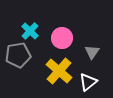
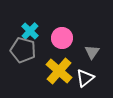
gray pentagon: moved 5 px right, 5 px up; rotated 25 degrees clockwise
white triangle: moved 3 px left, 4 px up
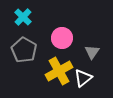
cyan cross: moved 7 px left, 14 px up
gray pentagon: moved 1 px right; rotated 15 degrees clockwise
yellow cross: rotated 20 degrees clockwise
white triangle: moved 2 px left
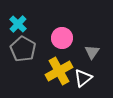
cyan cross: moved 5 px left, 7 px down
gray pentagon: moved 1 px left, 1 px up
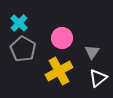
cyan cross: moved 1 px right, 1 px up
white triangle: moved 15 px right
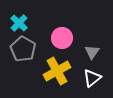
yellow cross: moved 2 px left
white triangle: moved 6 px left
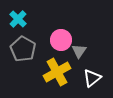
cyan cross: moved 1 px left, 4 px up
pink circle: moved 1 px left, 2 px down
gray triangle: moved 13 px left, 1 px up
yellow cross: moved 1 px down
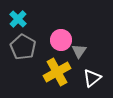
gray pentagon: moved 2 px up
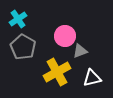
cyan cross: rotated 12 degrees clockwise
pink circle: moved 4 px right, 4 px up
gray triangle: moved 1 px right; rotated 35 degrees clockwise
white triangle: rotated 24 degrees clockwise
